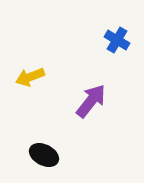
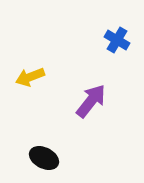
black ellipse: moved 3 px down
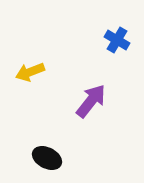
yellow arrow: moved 5 px up
black ellipse: moved 3 px right
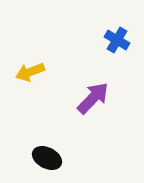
purple arrow: moved 2 px right, 3 px up; rotated 6 degrees clockwise
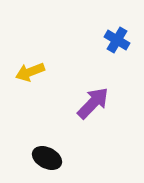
purple arrow: moved 5 px down
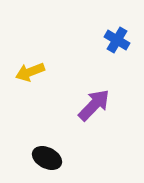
purple arrow: moved 1 px right, 2 px down
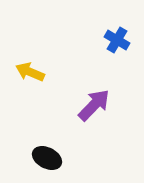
yellow arrow: rotated 44 degrees clockwise
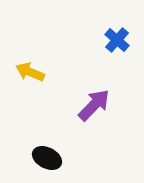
blue cross: rotated 10 degrees clockwise
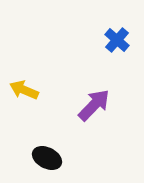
yellow arrow: moved 6 px left, 18 px down
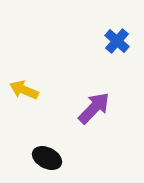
blue cross: moved 1 px down
purple arrow: moved 3 px down
